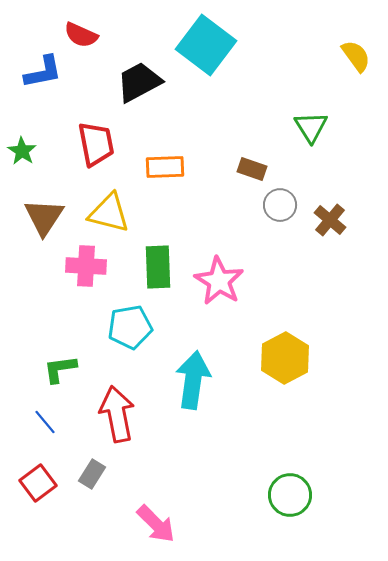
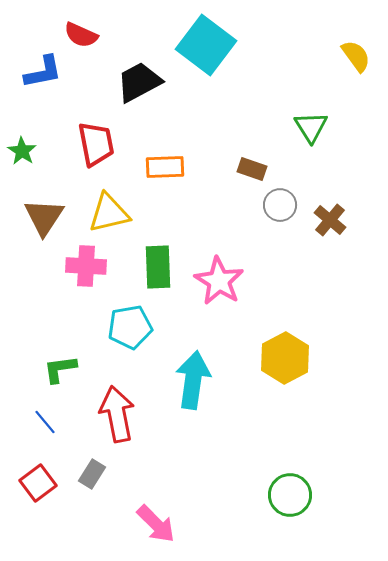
yellow triangle: rotated 27 degrees counterclockwise
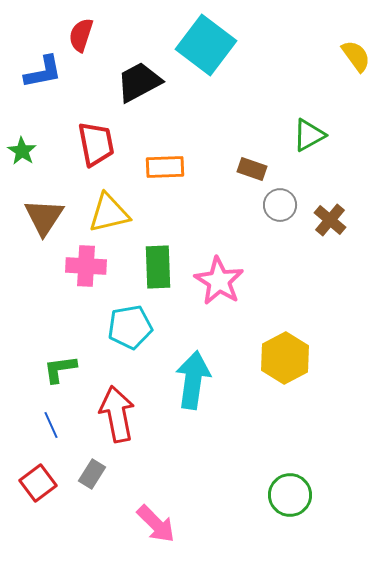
red semicircle: rotated 84 degrees clockwise
green triangle: moved 2 px left, 8 px down; rotated 33 degrees clockwise
blue line: moved 6 px right, 3 px down; rotated 16 degrees clockwise
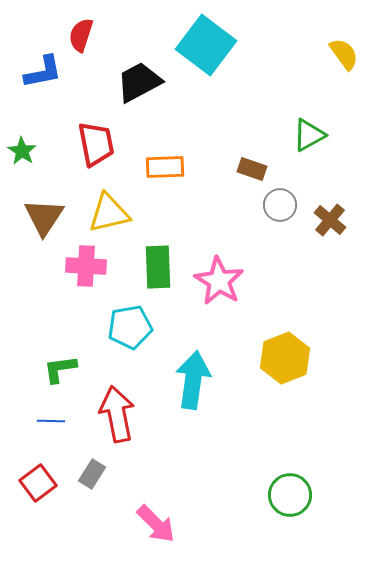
yellow semicircle: moved 12 px left, 2 px up
yellow hexagon: rotated 6 degrees clockwise
blue line: moved 4 px up; rotated 64 degrees counterclockwise
